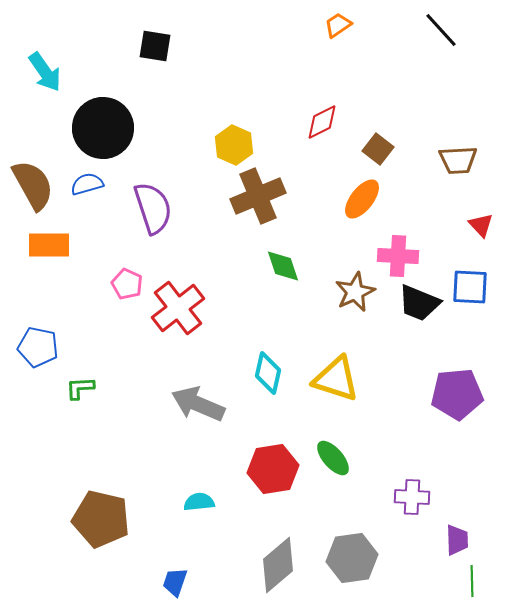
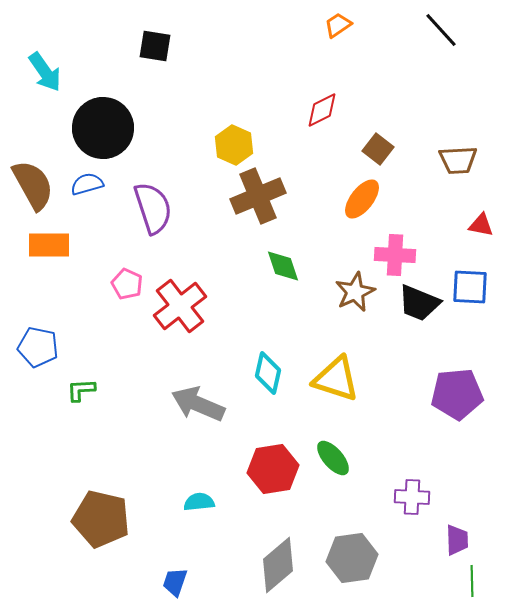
red diamond: moved 12 px up
red triangle: rotated 36 degrees counterclockwise
pink cross: moved 3 px left, 1 px up
red cross: moved 2 px right, 2 px up
green L-shape: moved 1 px right, 2 px down
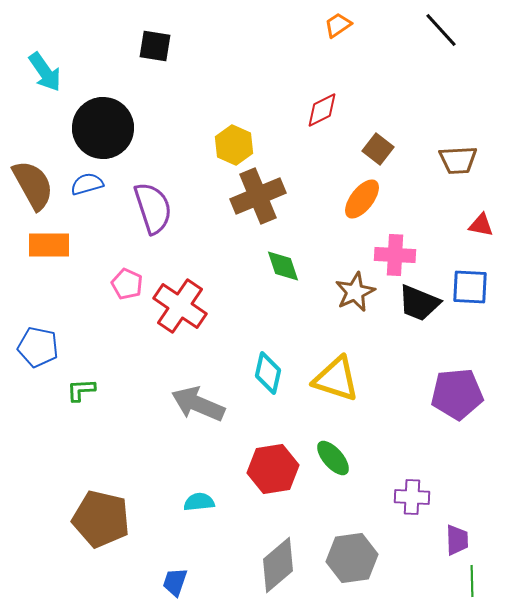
red cross: rotated 18 degrees counterclockwise
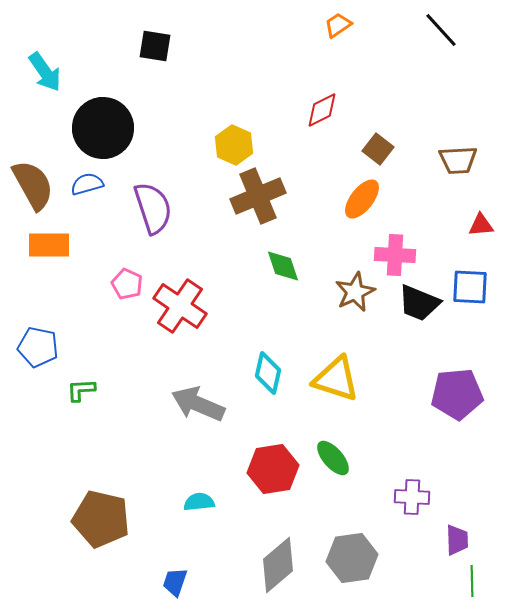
red triangle: rotated 16 degrees counterclockwise
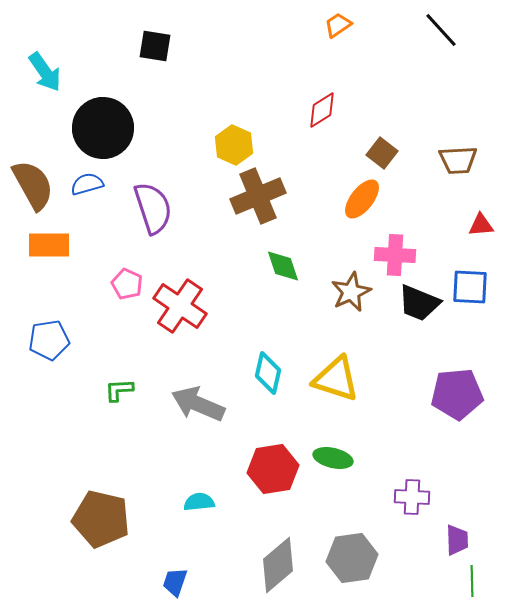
red diamond: rotated 6 degrees counterclockwise
brown square: moved 4 px right, 4 px down
brown star: moved 4 px left
blue pentagon: moved 11 px right, 7 px up; rotated 21 degrees counterclockwise
green L-shape: moved 38 px right
green ellipse: rotated 36 degrees counterclockwise
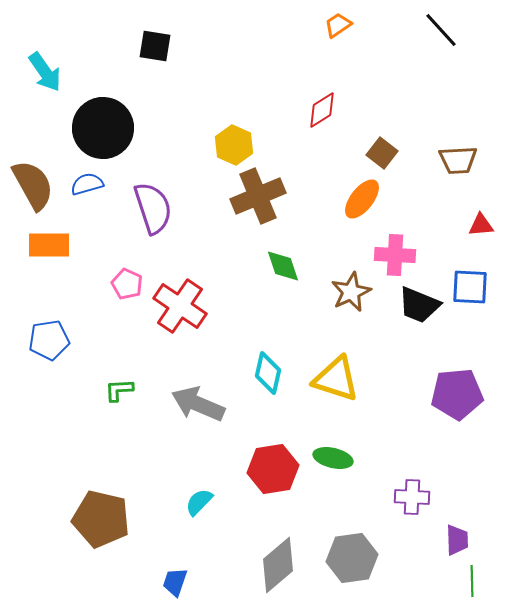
black trapezoid: moved 2 px down
cyan semicircle: rotated 40 degrees counterclockwise
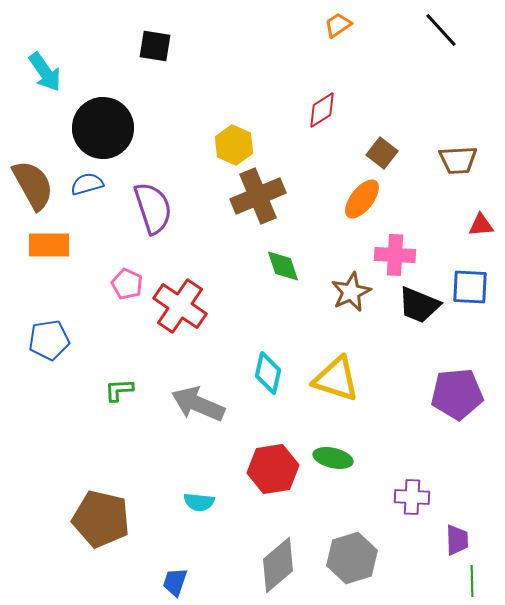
cyan semicircle: rotated 128 degrees counterclockwise
gray hexagon: rotated 9 degrees counterclockwise
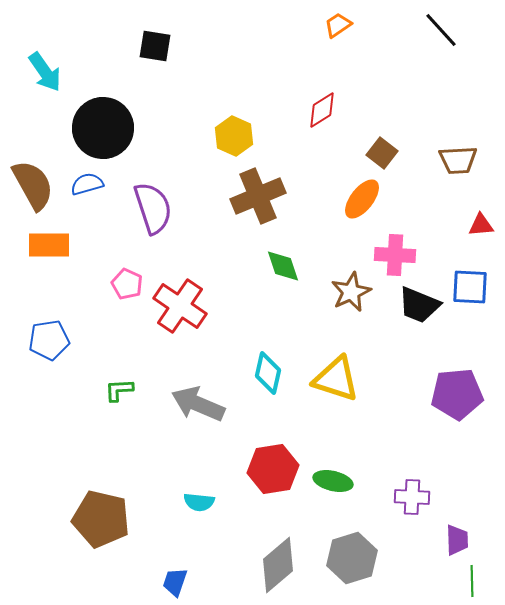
yellow hexagon: moved 9 px up
green ellipse: moved 23 px down
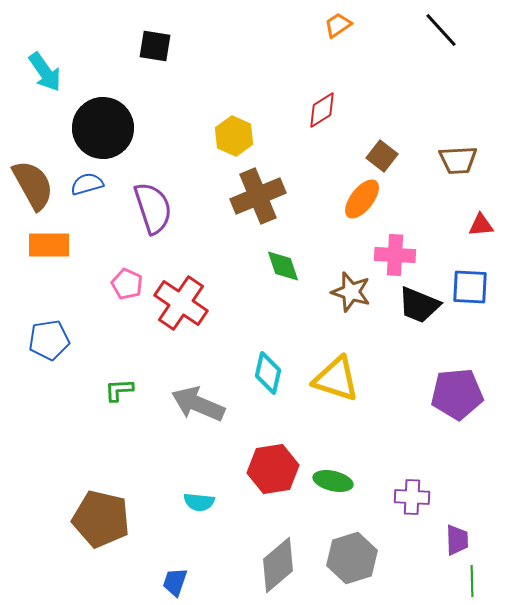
brown square: moved 3 px down
brown star: rotated 30 degrees counterclockwise
red cross: moved 1 px right, 3 px up
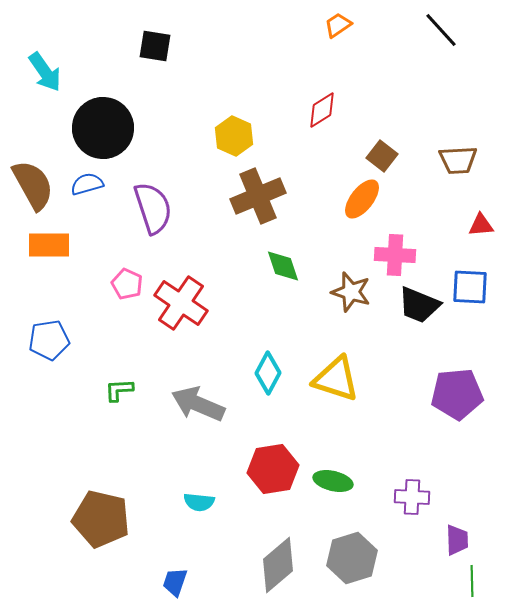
cyan diamond: rotated 15 degrees clockwise
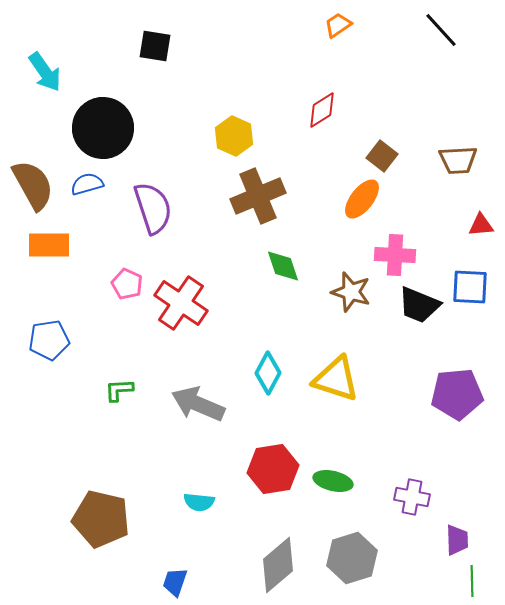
purple cross: rotated 8 degrees clockwise
